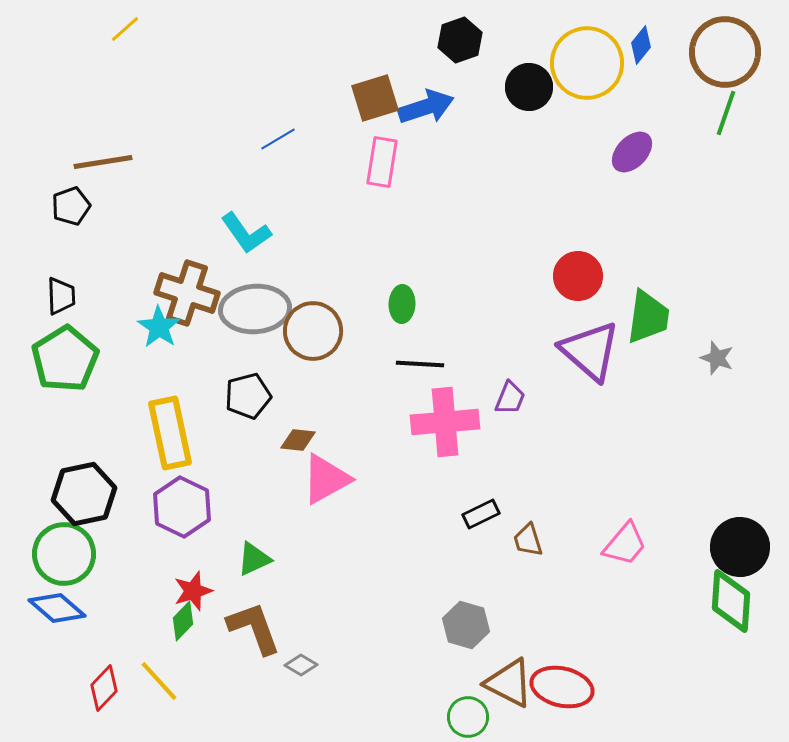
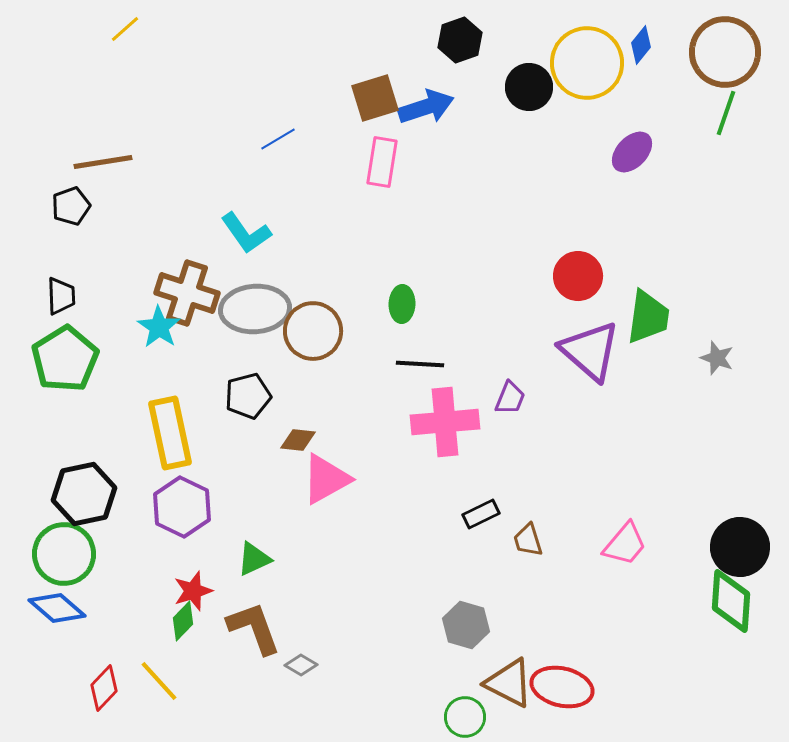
green circle at (468, 717): moved 3 px left
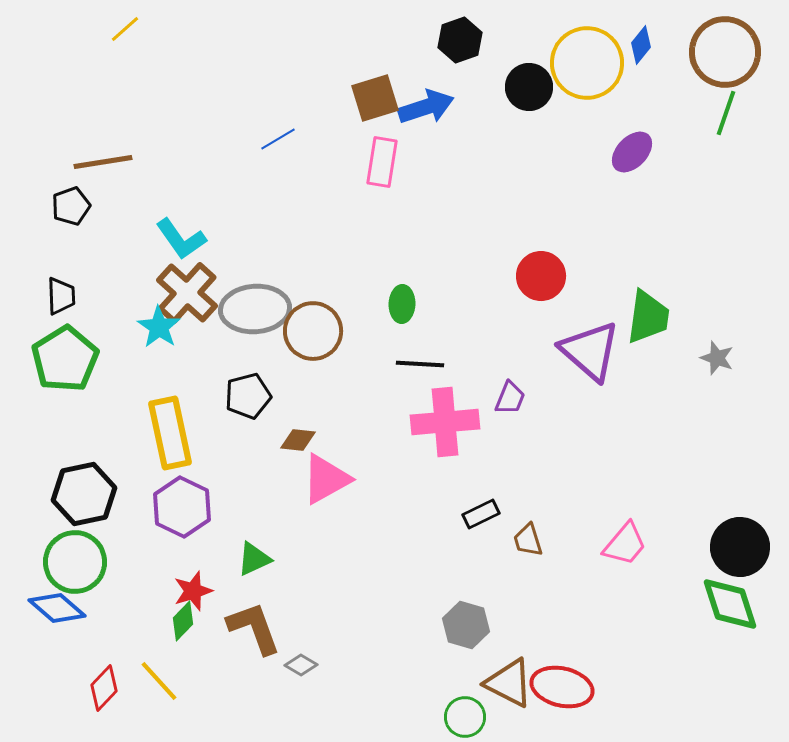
cyan L-shape at (246, 233): moved 65 px left, 6 px down
red circle at (578, 276): moved 37 px left
brown cross at (187, 293): rotated 24 degrees clockwise
green circle at (64, 554): moved 11 px right, 8 px down
green diamond at (731, 601): moved 1 px left, 3 px down; rotated 22 degrees counterclockwise
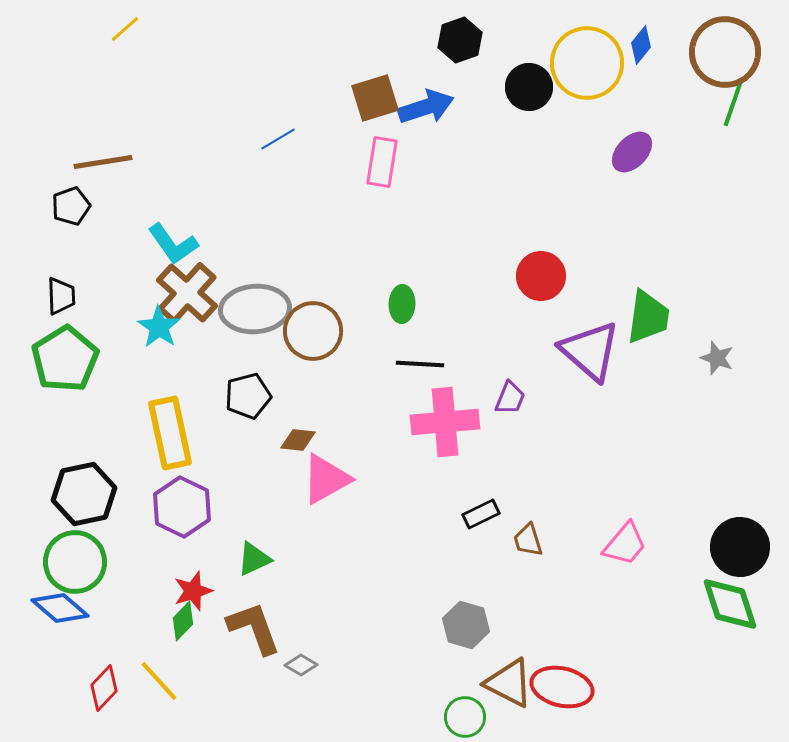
green line at (726, 113): moved 7 px right, 9 px up
cyan L-shape at (181, 239): moved 8 px left, 5 px down
blue diamond at (57, 608): moved 3 px right
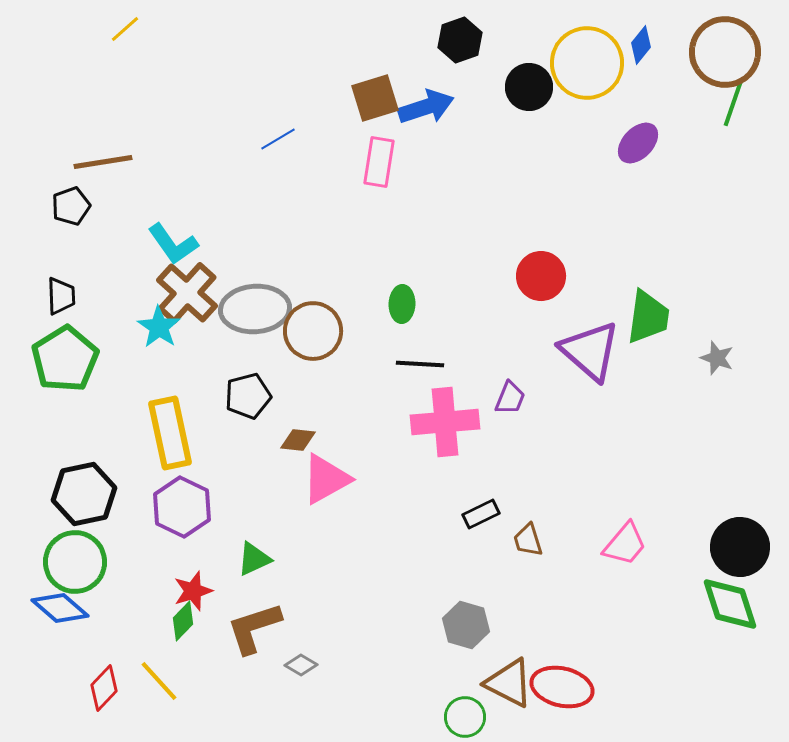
purple ellipse at (632, 152): moved 6 px right, 9 px up
pink rectangle at (382, 162): moved 3 px left
brown L-shape at (254, 628): rotated 88 degrees counterclockwise
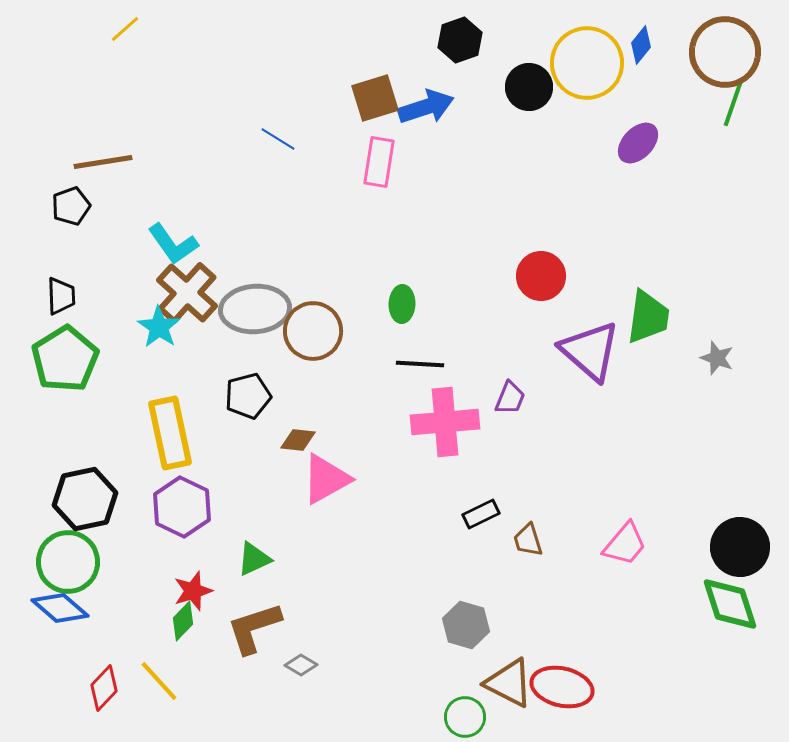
blue line at (278, 139): rotated 63 degrees clockwise
black hexagon at (84, 494): moved 1 px right, 5 px down
green circle at (75, 562): moved 7 px left
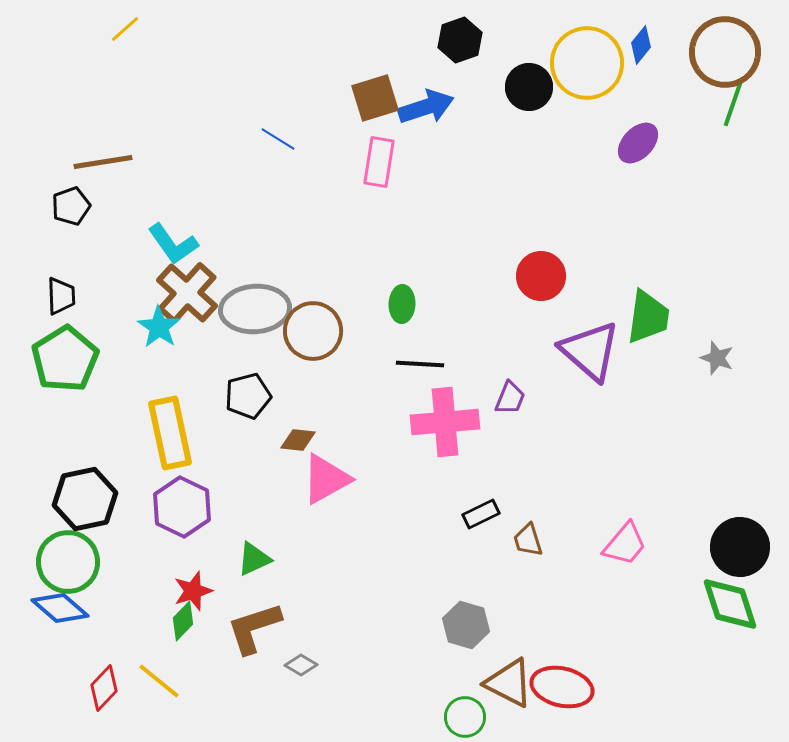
yellow line at (159, 681): rotated 9 degrees counterclockwise
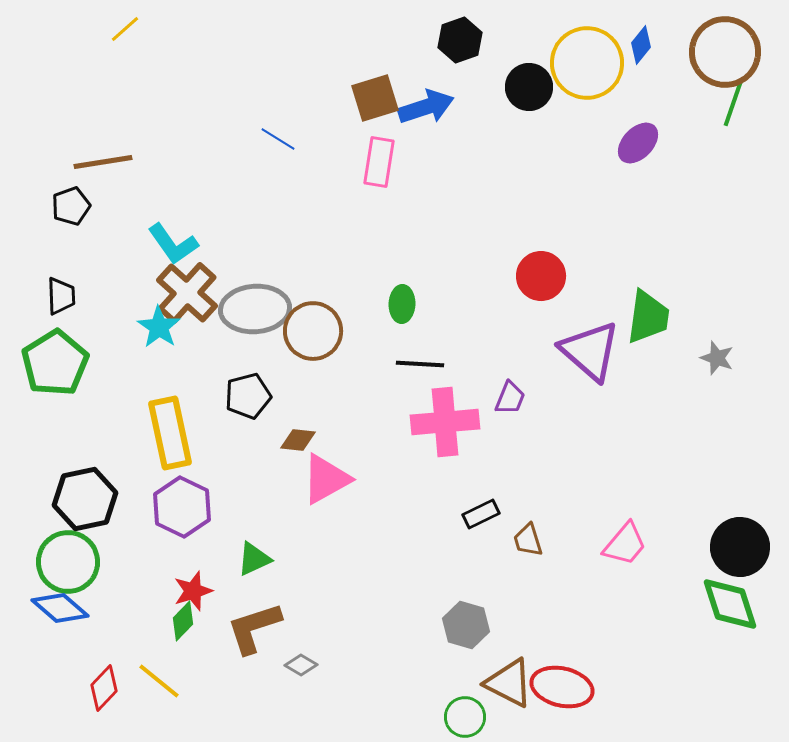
green pentagon at (65, 359): moved 10 px left, 4 px down
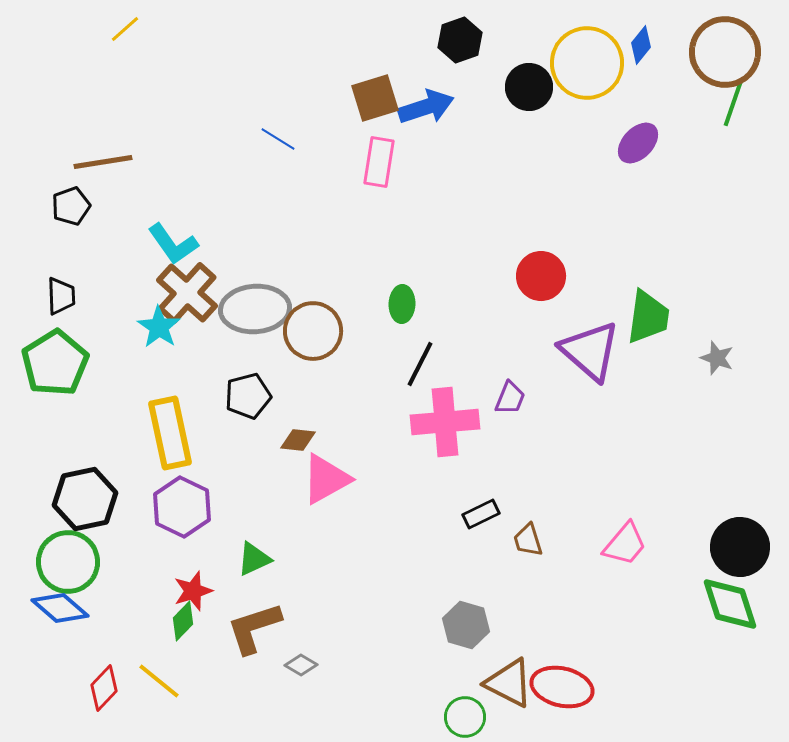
black line at (420, 364): rotated 66 degrees counterclockwise
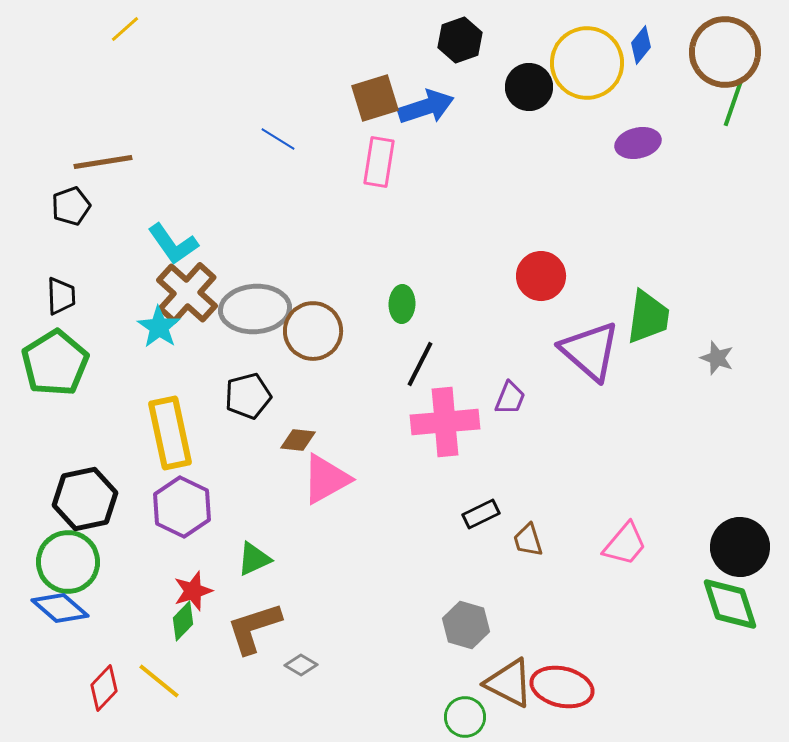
purple ellipse at (638, 143): rotated 33 degrees clockwise
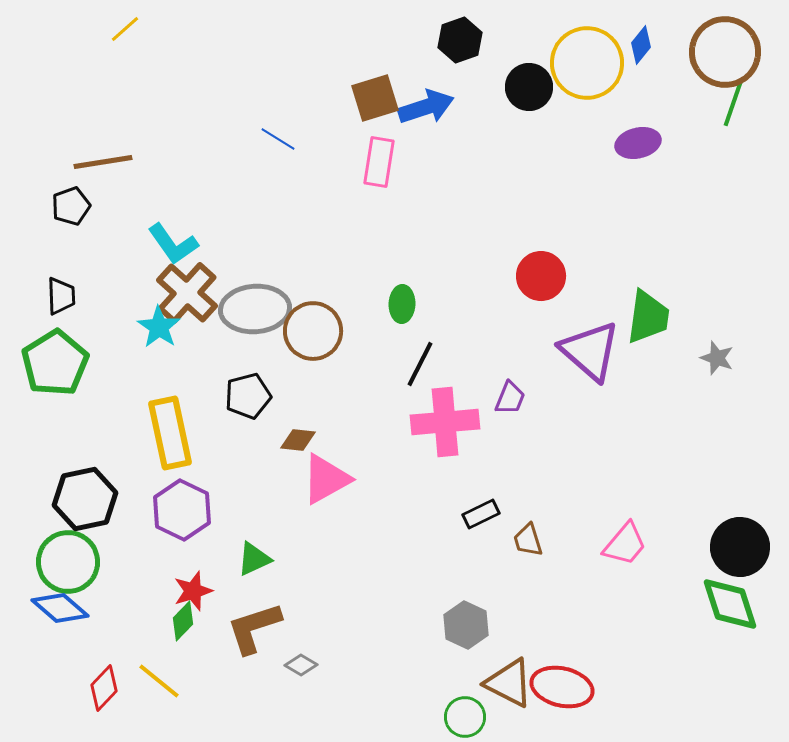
purple hexagon at (182, 507): moved 3 px down
gray hexagon at (466, 625): rotated 9 degrees clockwise
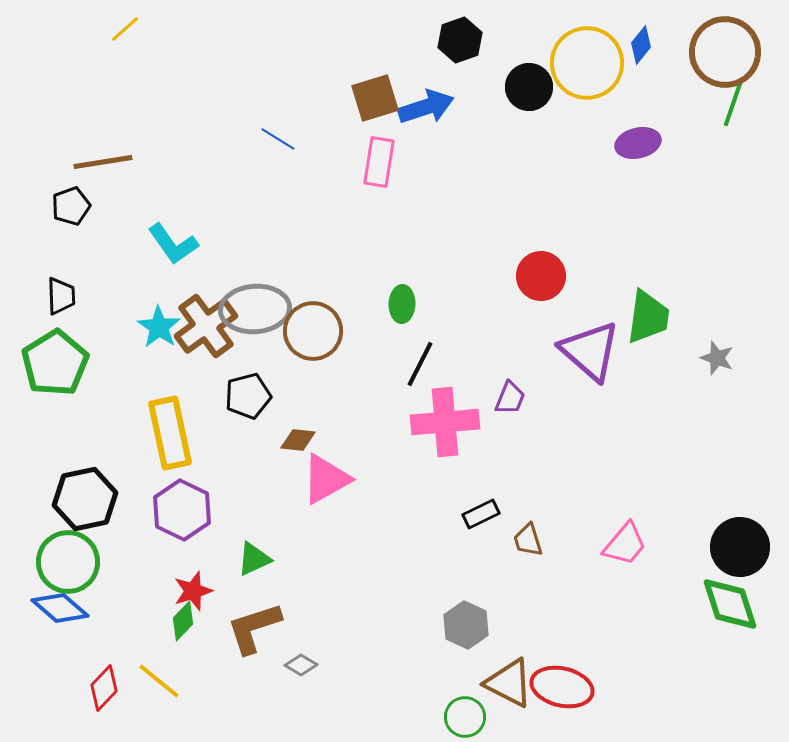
brown cross at (187, 293): moved 19 px right, 33 px down; rotated 12 degrees clockwise
